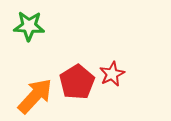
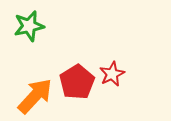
green star: rotated 16 degrees counterclockwise
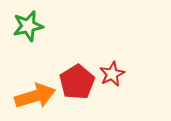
green star: moved 1 px left
orange arrow: rotated 30 degrees clockwise
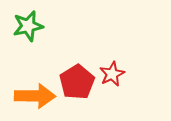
orange arrow: rotated 18 degrees clockwise
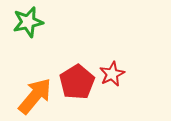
green star: moved 4 px up
orange arrow: rotated 51 degrees counterclockwise
